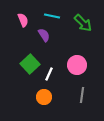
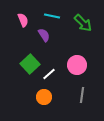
white line: rotated 24 degrees clockwise
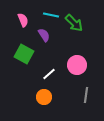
cyan line: moved 1 px left, 1 px up
green arrow: moved 9 px left
green square: moved 6 px left, 10 px up; rotated 18 degrees counterclockwise
gray line: moved 4 px right
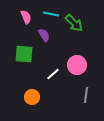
cyan line: moved 1 px up
pink semicircle: moved 3 px right, 3 px up
green square: rotated 24 degrees counterclockwise
white line: moved 4 px right
orange circle: moved 12 px left
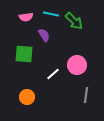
pink semicircle: rotated 104 degrees clockwise
green arrow: moved 2 px up
orange circle: moved 5 px left
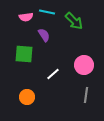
cyan line: moved 4 px left, 2 px up
pink circle: moved 7 px right
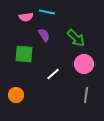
green arrow: moved 2 px right, 17 px down
pink circle: moved 1 px up
orange circle: moved 11 px left, 2 px up
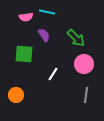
white line: rotated 16 degrees counterclockwise
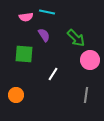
pink circle: moved 6 px right, 4 px up
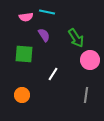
green arrow: rotated 12 degrees clockwise
orange circle: moved 6 px right
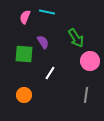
pink semicircle: moved 1 px left; rotated 120 degrees clockwise
purple semicircle: moved 1 px left, 7 px down
pink circle: moved 1 px down
white line: moved 3 px left, 1 px up
orange circle: moved 2 px right
